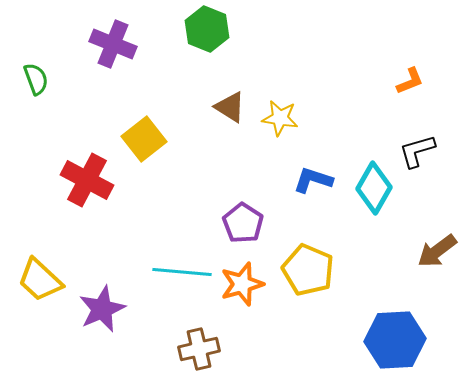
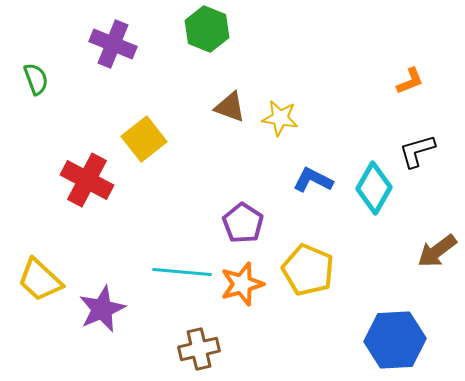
brown triangle: rotated 12 degrees counterclockwise
blue L-shape: rotated 9 degrees clockwise
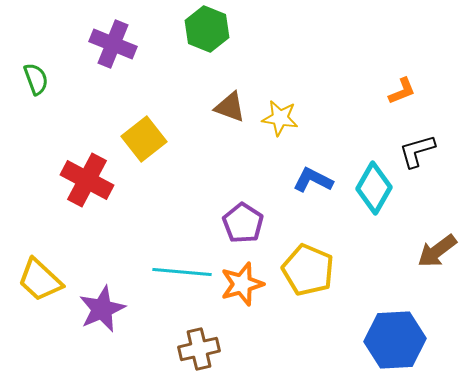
orange L-shape: moved 8 px left, 10 px down
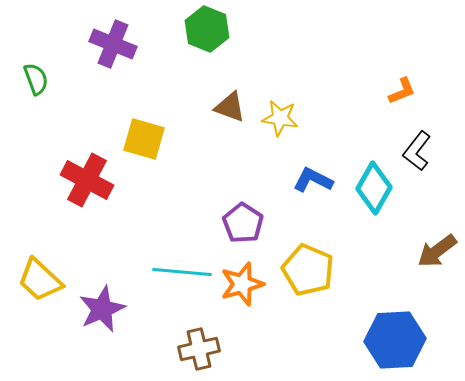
yellow square: rotated 36 degrees counterclockwise
black L-shape: rotated 36 degrees counterclockwise
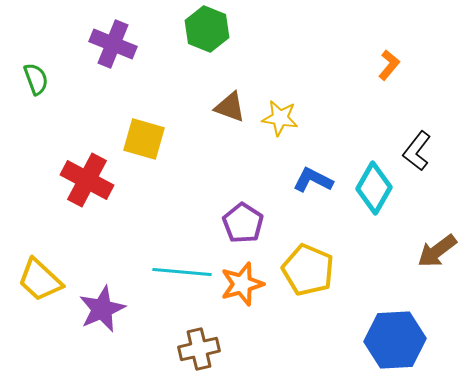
orange L-shape: moved 13 px left, 26 px up; rotated 28 degrees counterclockwise
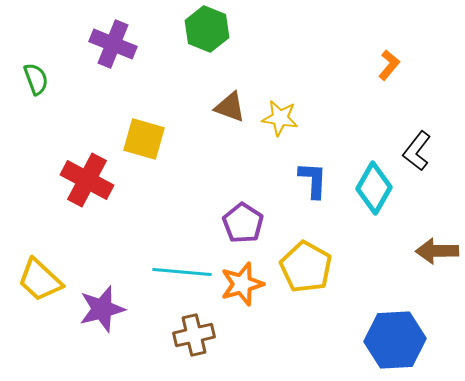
blue L-shape: rotated 66 degrees clockwise
brown arrow: rotated 36 degrees clockwise
yellow pentagon: moved 2 px left, 3 px up; rotated 6 degrees clockwise
purple star: rotated 9 degrees clockwise
brown cross: moved 5 px left, 14 px up
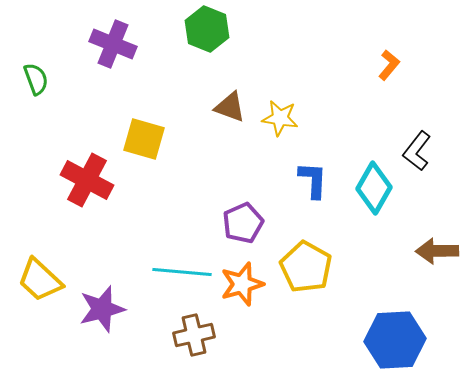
purple pentagon: rotated 15 degrees clockwise
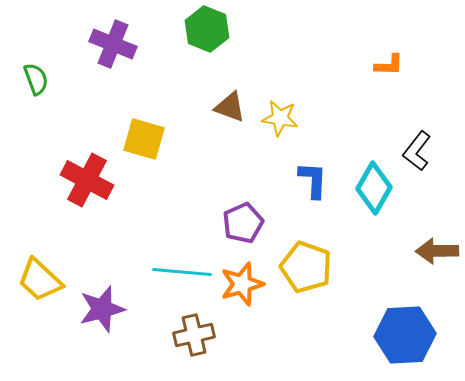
orange L-shape: rotated 52 degrees clockwise
yellow pentagon: rotated 9 degrees counterclockwise
blue hexagon: moved 10 px right, 5 px up
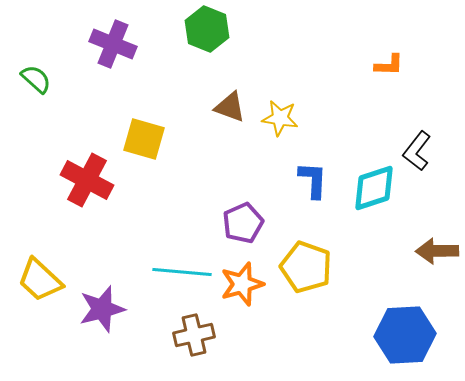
green semicircle: rotated 28 degrees counterclockwise
cyan diamond: rotated 42 degrees clockwise
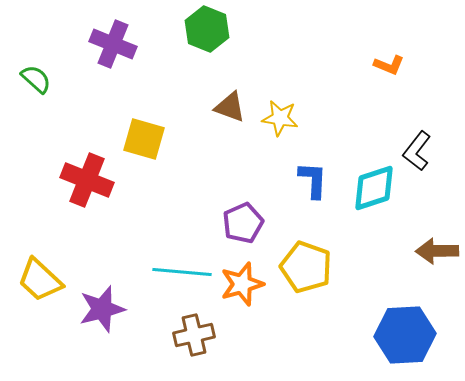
orange L-shape: rotated 20 degrees clockwise
red cross: rotated 6 degrees counterclockwise
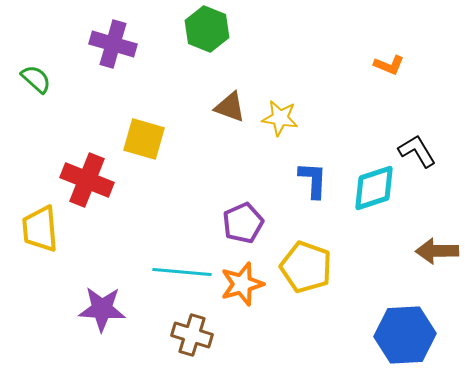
purple cross: rotated 6 degrees counterclockwise
black L-shape: rotated 111 degrees clockwise
yellow trapezoid: moved 51 px up; rotated 42 degrees clockwise
purple star: rotated 18 degrees clockwise
brown cross: moved 2 px left; rotated 30 degrees clockwise
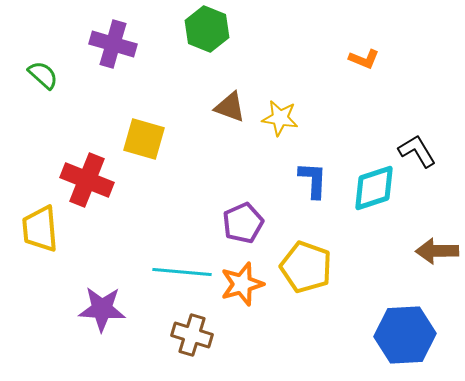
orange L-shape: moved 25 px left, 6 px up
green semicircle: moved 7 px right, 4 px up
